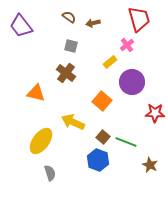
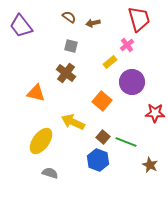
gray semicircle: rotated 56 degrees counterclockwise
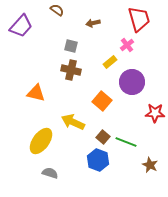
brown semicircle: moved 12 px left, 7 px up
purple trapezoid: rotated 100 degrees counterclockwise
brown cross: moved 5 px right, 3 px up; rotated 24 degrees counterclockwise
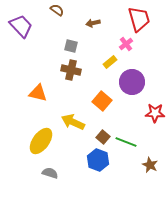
purple trapezoid: rotated 85 degrees counterclockwise
pink cross: moved 1 px left, 1 px up
orange triangle: moved 2 px right
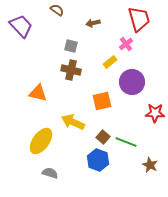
orange square: rotated 36 degrees clockwise
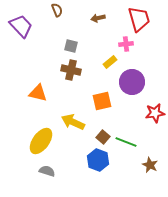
brown semicircle: rotated 32 degrees clockwise
brown arrow: moved 5 px right, 5 px up
pink cross: rotated 32 degrees clockwise
red star: rotated 12 degrees counterclockwise
gray semicircle: moved 3 px left, 2 px up
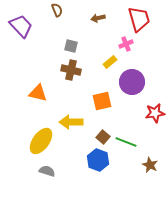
pink cross: rotated 16 degrees counterclockwise
yellow arrow: moved 2 px left; rotated 25 degrees counterclockwise
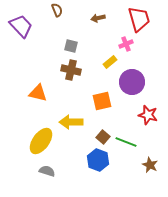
red star: moved 7 px left, 2 px down; rotated 24 degrees clockwise
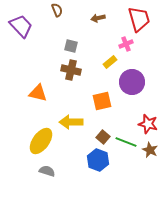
red star: moved 9 px down
brown star: moved 15 px up
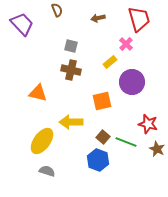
purple trapezoid: moved 1 px right, 2 px up
pink cross: rotated 24 degrees counterclockwise
yellow ellipse: moved 1 px right
brown star: moved 7 px right, 1 px up
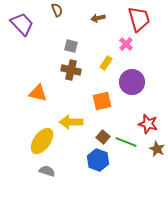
yellow rectangle: moved 4 px left, 1 px down; rotated 16 degrees counterclockwise
